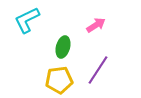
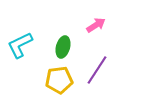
cyan L-shape: moved 7 px left, 25 px down
purple line: moved 1 px left
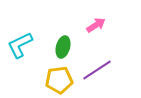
purple line: rotated 24 degrees clockwise
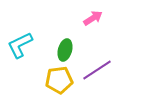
pink arrow: moved 3 px left, 7 px up
green ellipse: moved 2 px right, 3 px down
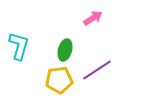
cyan L-shape: moved 1 px left, 1 px down; rotated 132 degrees clockwise
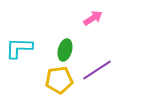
cyan L-shape: moved 2 px down; rotated 104 degrees counterclockwise
